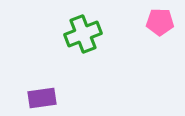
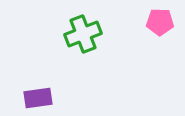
purple rectangle: moved 4 px left
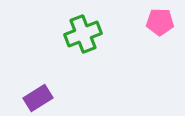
purple rectangle: rotated 24 degrees counterclockwise
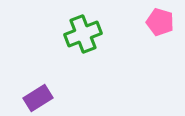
pink pentagon: rotated 16 degrees clockwise
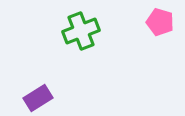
green cross: moved 2 px left, 3 px up
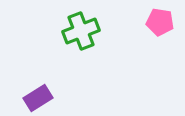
pink pentagon: rotated 8 degrees counterclockwise
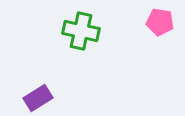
green cross: rotated 33 degrees clockwise
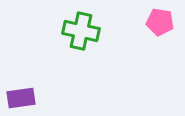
purple rectangle: moved 17 px left; rotated 24 degrees clockwise
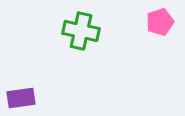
pink pentagon: rotated 28 degrees counterclockwise
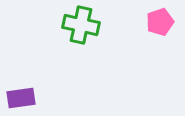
green cross: moved 6 px up
